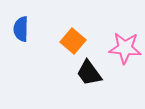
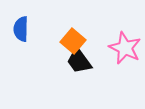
pink star: rotated 20 degrees clockwise
black trapezoid: moved 10 px left, 12 px up
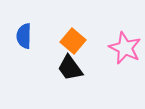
blue semicircle: moved 3 px right, 7 px down
black trapezoid: moved 9 px left, 7 px down
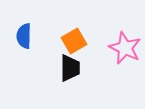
orange square: moved 1 px right; rotated 20 degrees clockwise
black trapezoid: rotated 144 degrees counterclockwise
